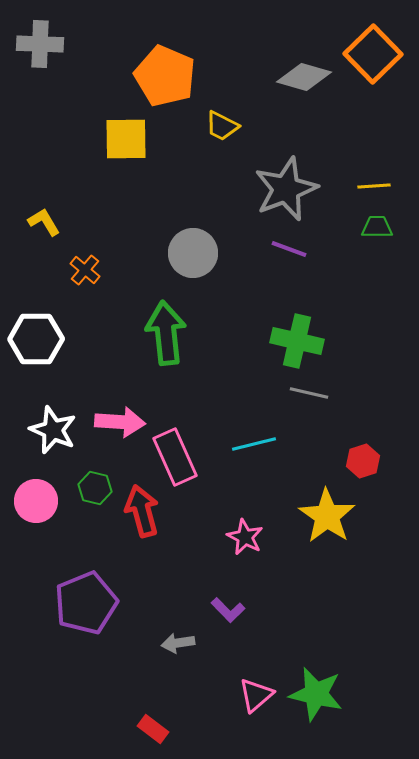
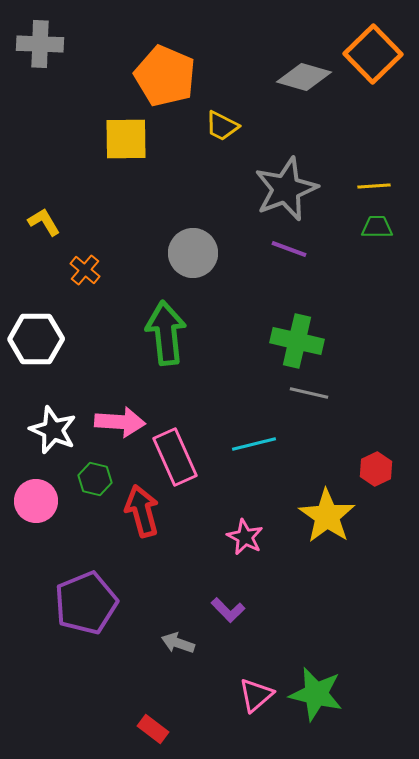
red hexagon: moved 13 px right, 8 px down; rotated 8 degrees counterclockwise
green hexagon: moved 9 px up
gray arrow: rotated 28 degrees clockwise
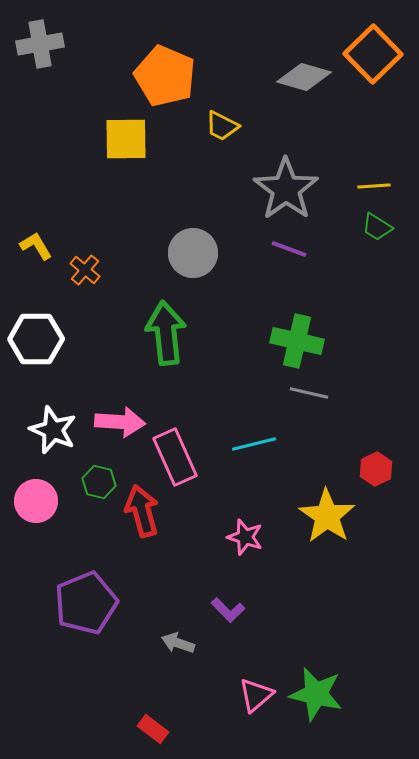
gray cross: rotated 12 degrees counterclockwise
gray star: rotated 14 degrees counterclockwise
yellow L-shape: moved 8 px left, 24 px down
green trapezoid: rotated 148 degrees counterclockwise
green hexagon: moved 4 px right, 3 px down
pink star: rotated 9 degrees counterclockwise
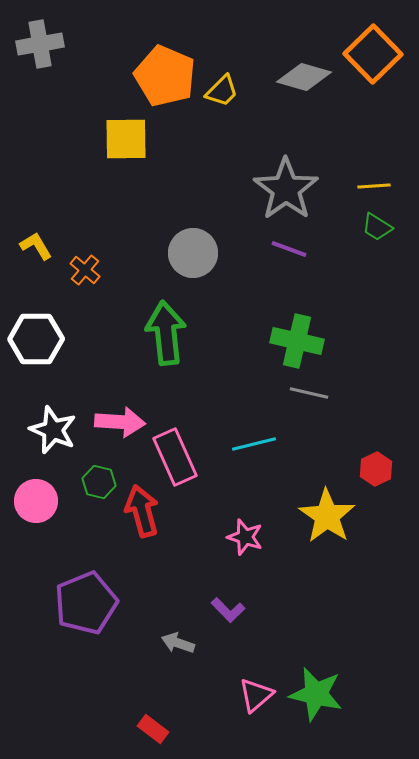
yellow trapezoid: moved 35 px up; rotated 72 degrees counterclockwise
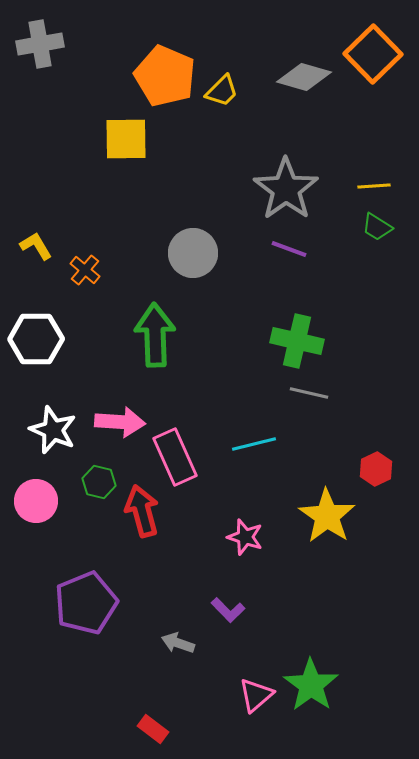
green arrow: moved 11 px left, 2 px down; rotated 4 degrees clockwise
green star: moved 5 px left, 9 px up; rotated 22 degrees clockwise
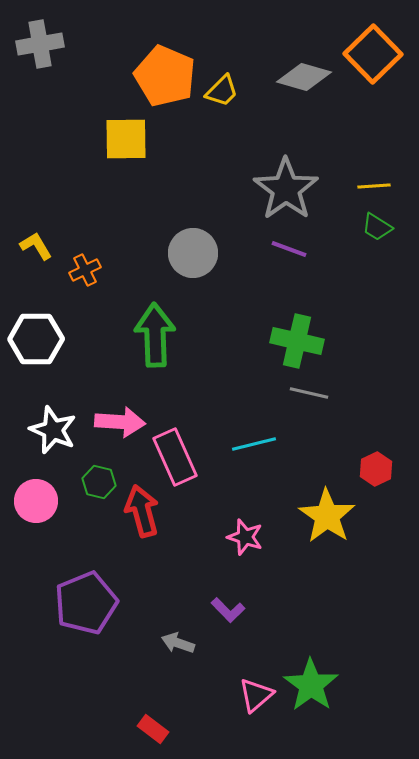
orange cross: rotated 24 degrees clockwise
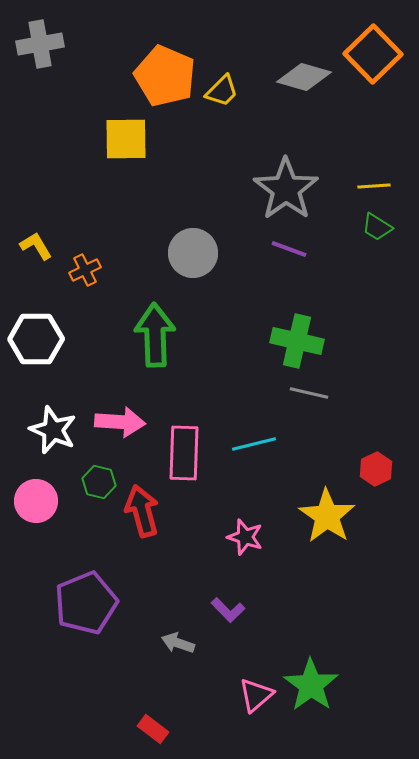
pink rectangle: moved 9 px right, 4 px up; rotated 26 degrees clockwise
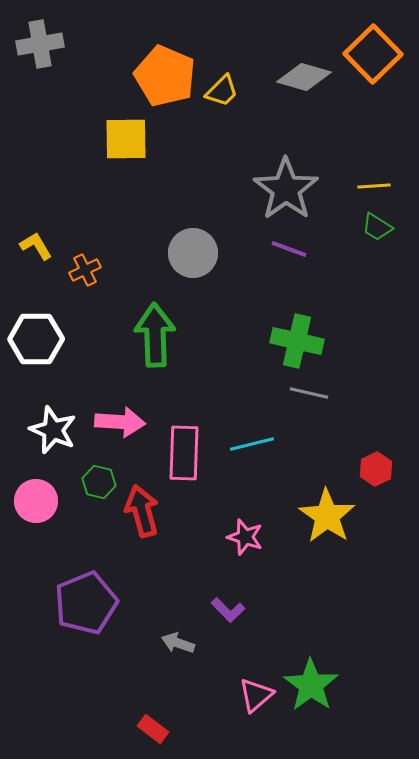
cyan line: moved 2 px left
